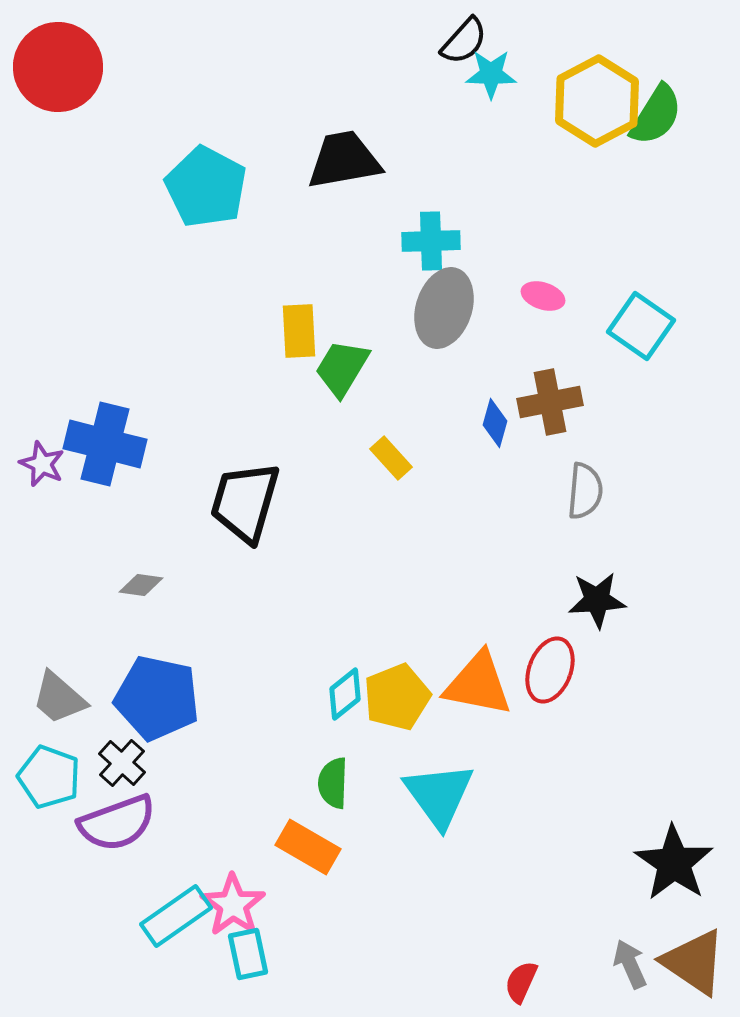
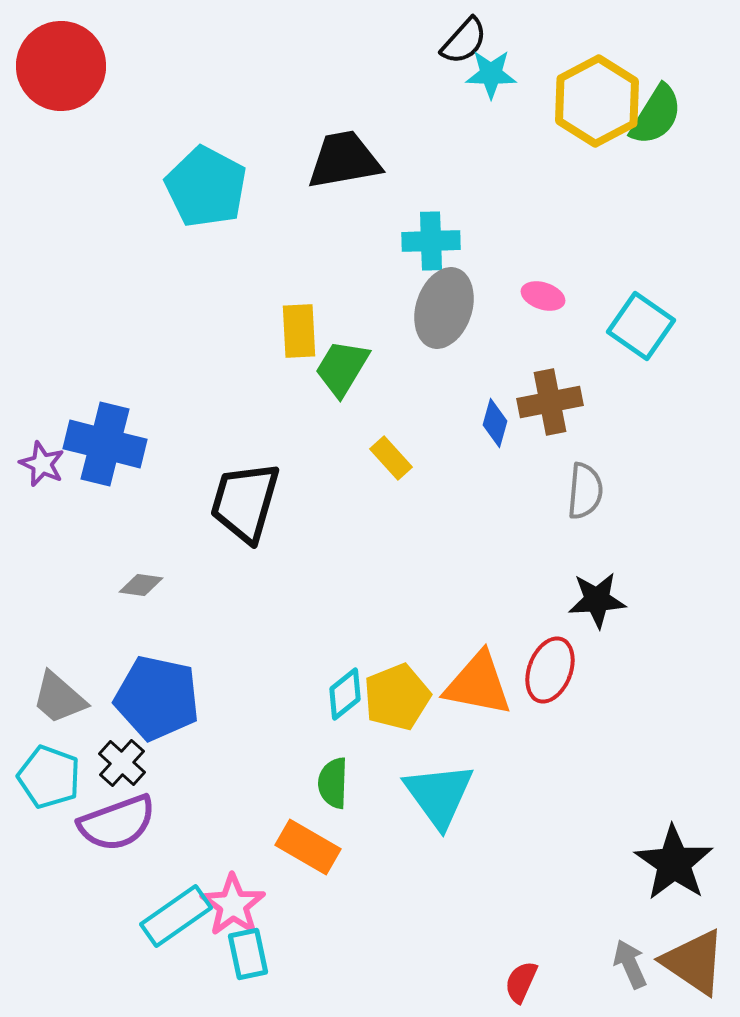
red circle at (58, 67): moved 3 px right, 1 px up
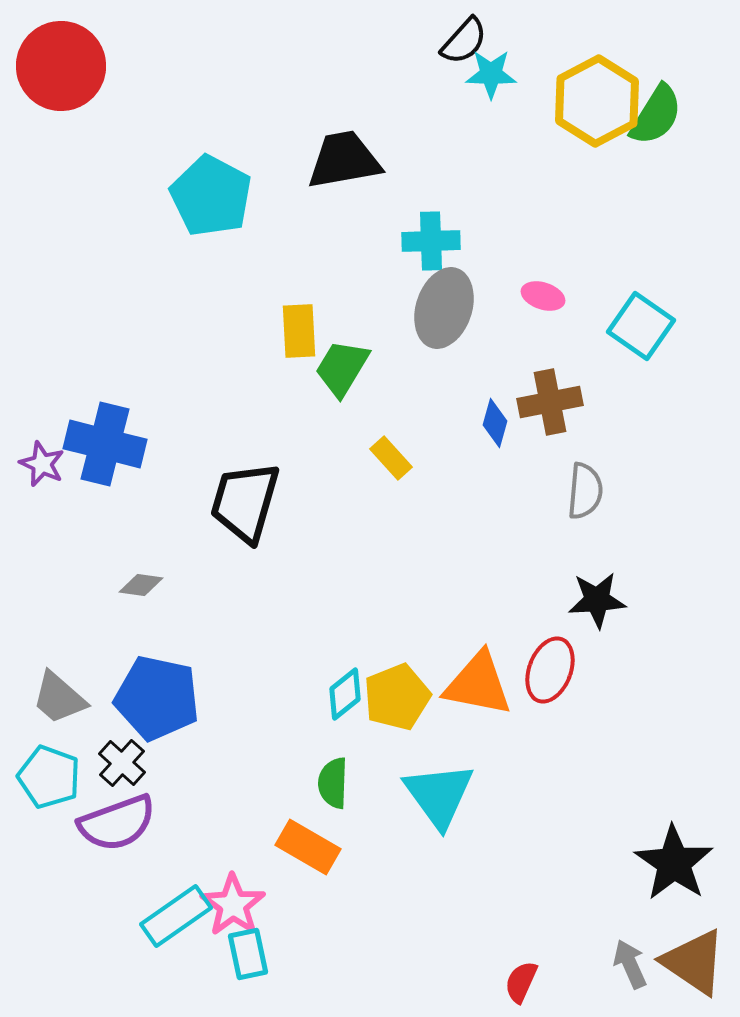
cyan pentagon at (206, 187): moved 5 px right, 9 px down
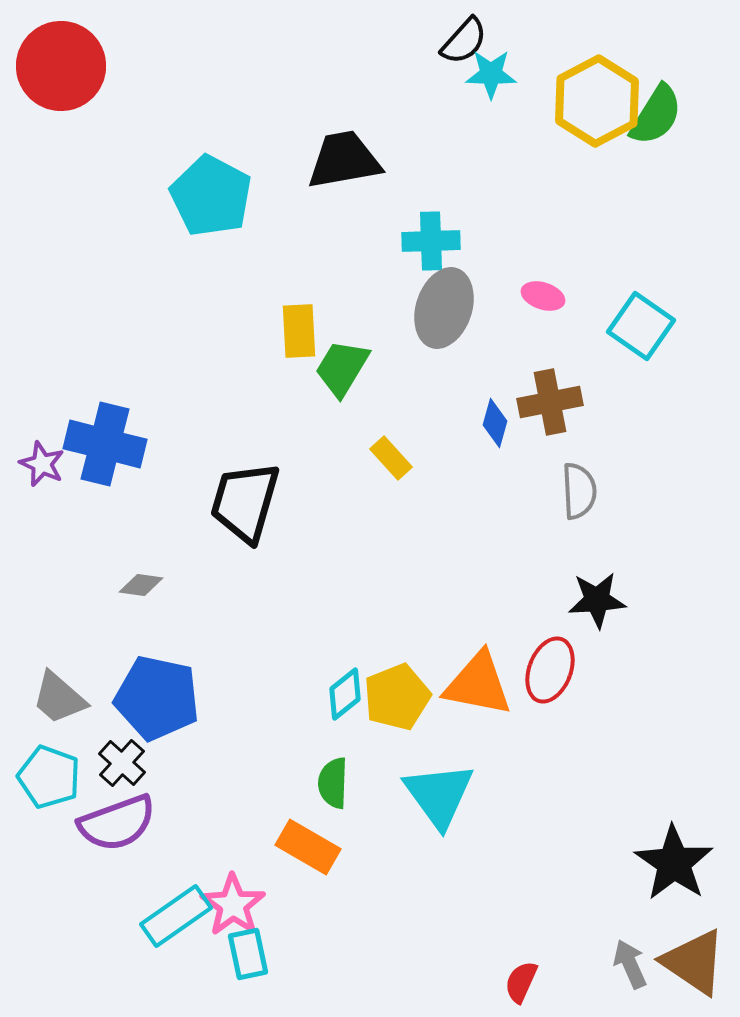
gray semicircle at (585, 491): moved 6 px left; rotated 8 degrees counterclockwise
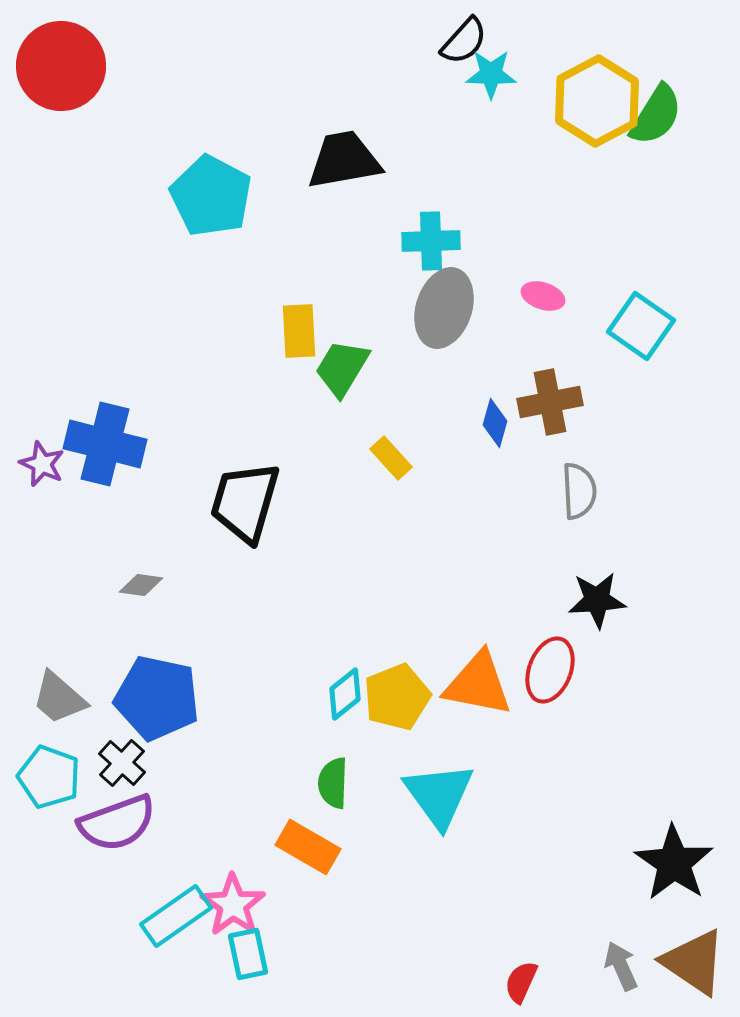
gray arrow at (630, 964): moved 9 px left, 2 px down
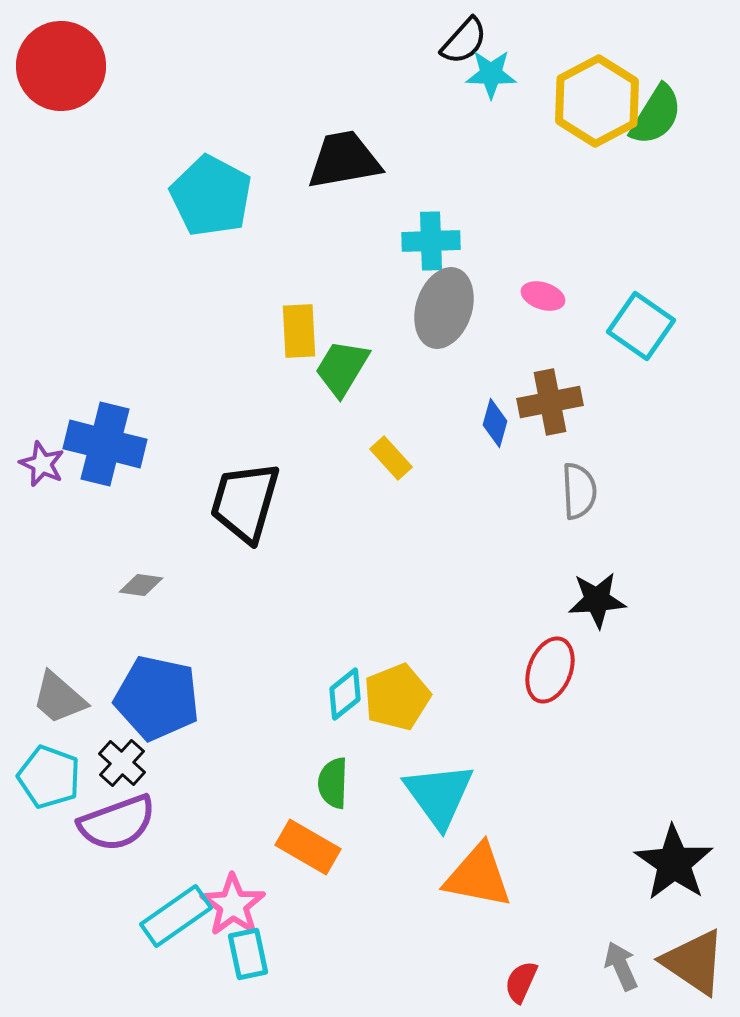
orange triangle at (478, 684): moved 192 px down
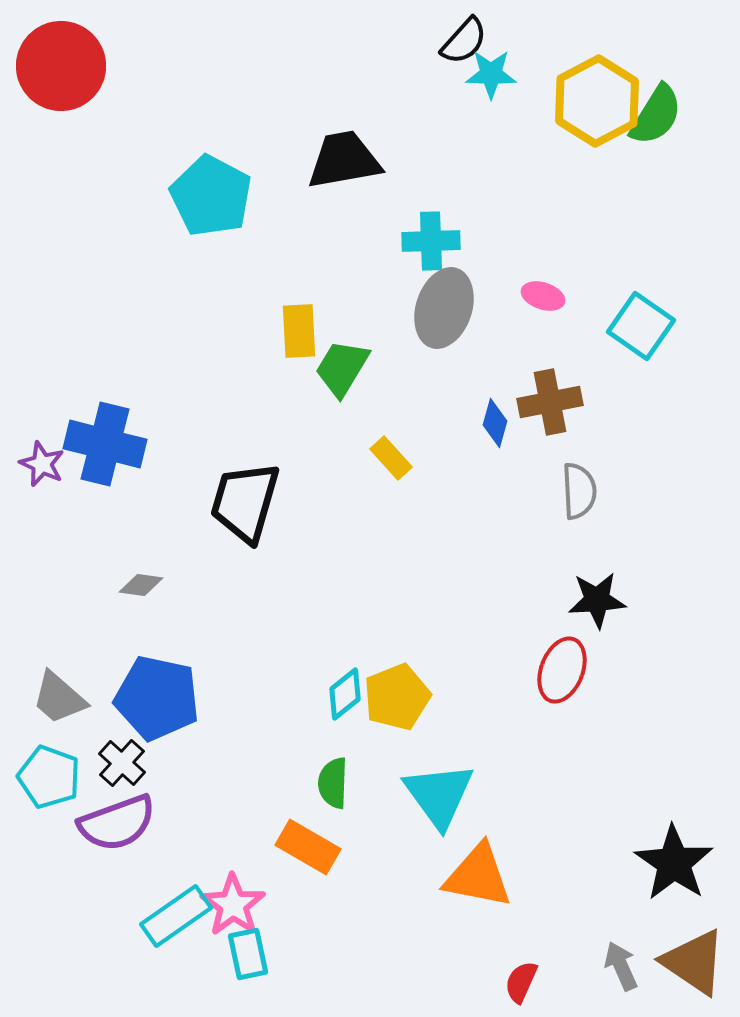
red ellipse at (550, 670): moved 12 px right
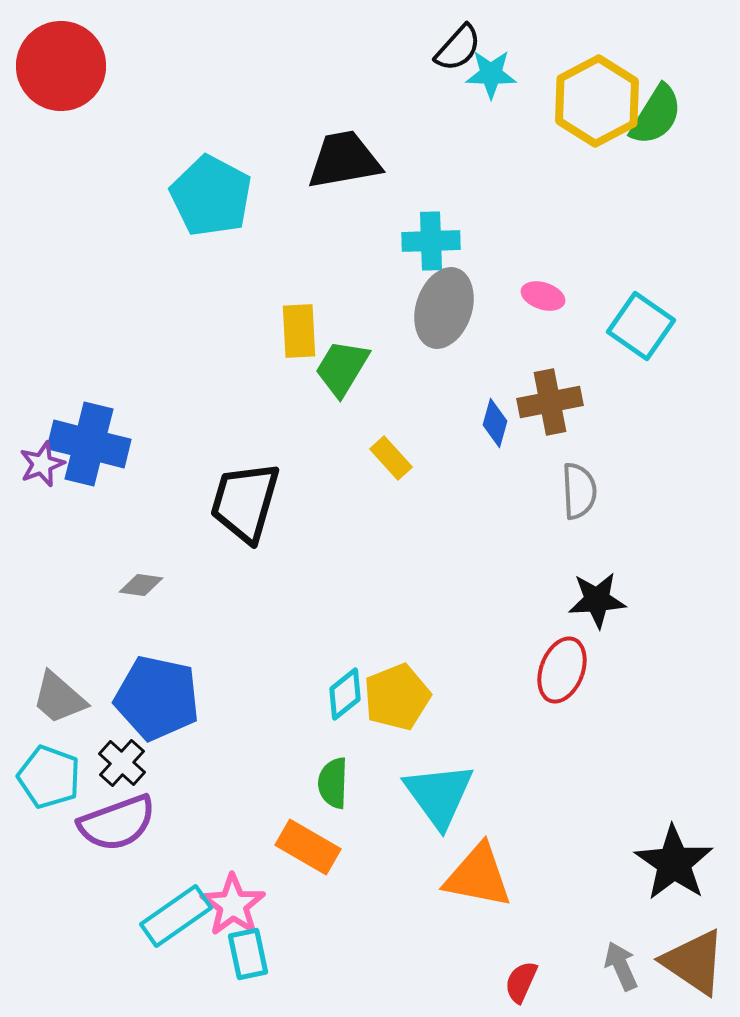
black semicircle at (464, 41): moved 6 px left, 7 px down
blue cross at (105, 444): moved 16 px left
purple star at (42, 464): rotated 27 degrees clockwise
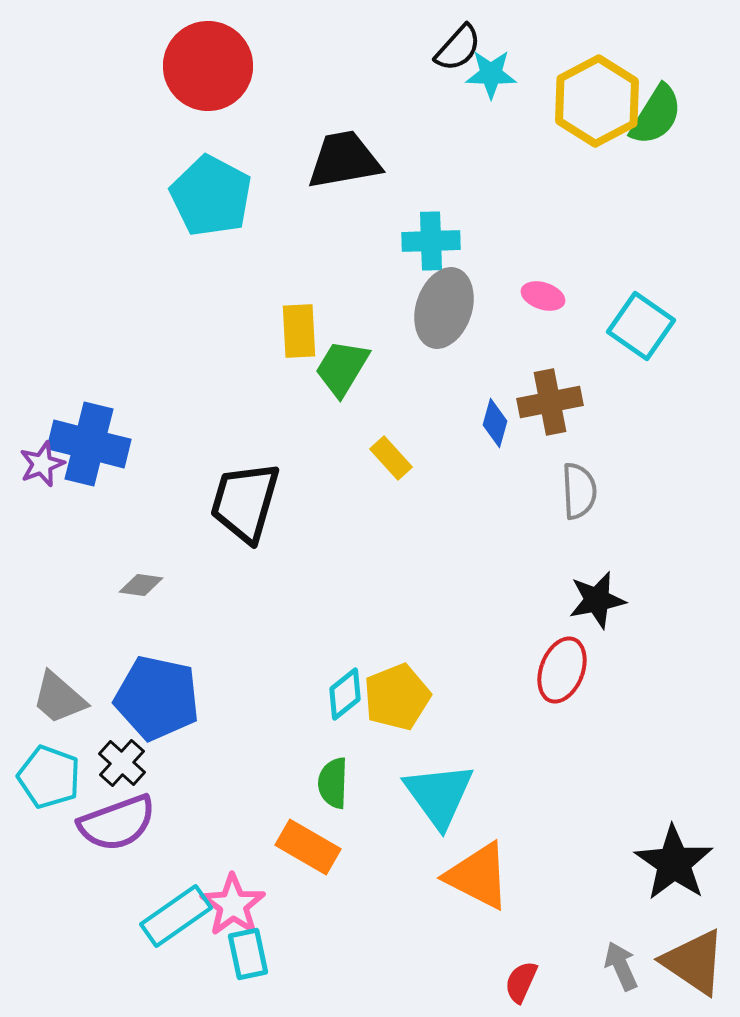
red circle at (61, 66): moved 147 px right
black star at (597, 600): rotated 8 degrees counterclockwise
orange triangle at (478, 876): rotated 16 degrees clockwise
